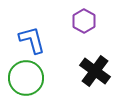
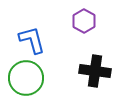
black cross: rotated 28 degrees counterclockwise
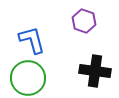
purple hexagon: rotated 10 degrees counterclockwise
green circle: moved 2 px right
